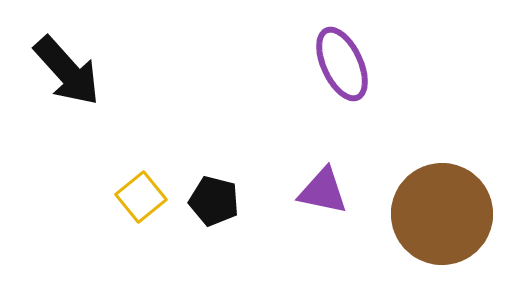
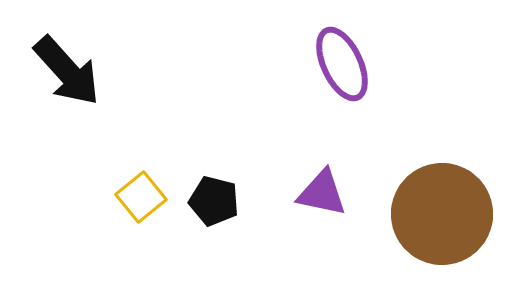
purple triangle: moved 1 px left, 2 px down
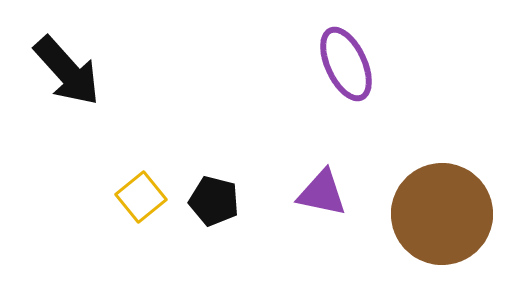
purple ellipse: moved 4 px right
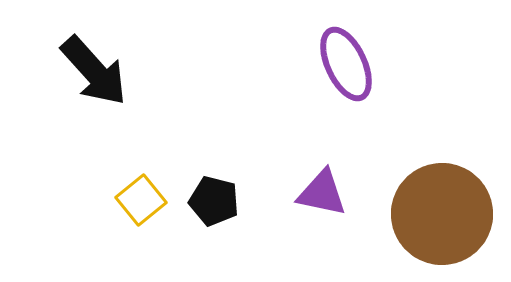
black arrow: moved 27 px right
yellow square: moved 3 px down
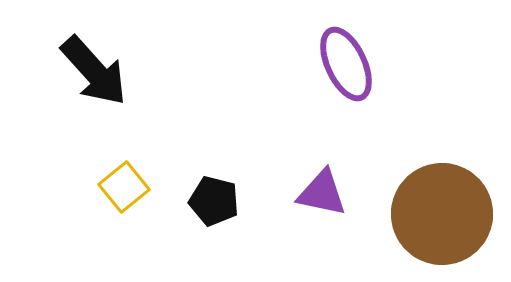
yellow square: moved 17 px left, 13 px up
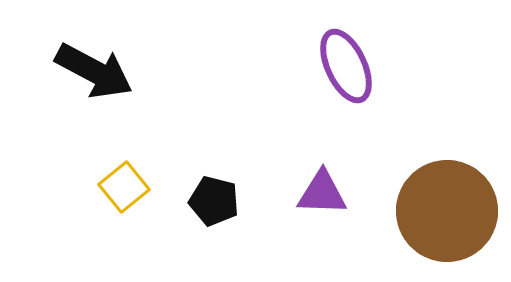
purple ellipse: moved 2 px down
black arrow: rotated 20 degrees counterclockwise
purple triangle: rotated 10 degrees counterclockwise
brown circle: moved 5 px right, 3 px up
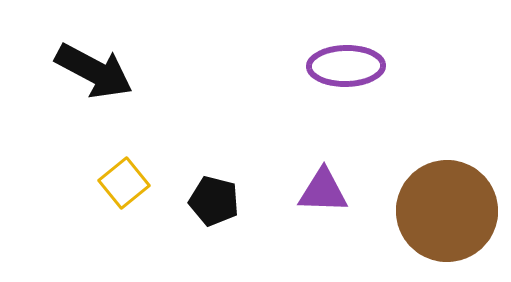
purple ellipse: rotated 66 degrees counterclockwise
yellow square: moved 4 px up
purple triangle: moved 1 px right, 2 px up
